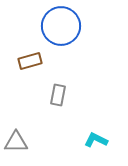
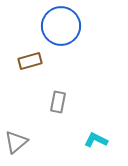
gray rectangle: moved 7 px down
gray triangle: rotated 40 degrees counterclockwise
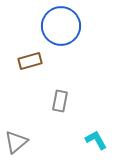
gray rectangle: moved 2 px right, 1 px up
cyan L-shape: rotated 35 degrees clockwise
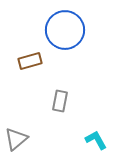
blue circle: moved 4 px right, 4 px down
gray triangle: moved 3 px up
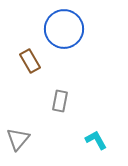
blue circle: moved 1 px left, 1 px up
brown rectangle: rotated 75 degrees clockwise
gray triangle: moved 2 px right; rotated 10 degrees counterclockwise
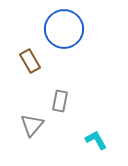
gray triangle: moved 14 px right, 14 px up
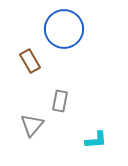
cyan L-shape: rotated 115 degrees clockwise
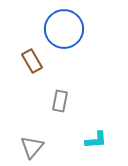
brown rectangle: moved 2 px right
gray triangle: moved 22 px down
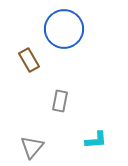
brown rectangle: moved 3 px left, 1 px up
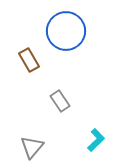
blue circle: moved 2 px right, 2 px down
gray rectangle: rotated 45 degrees counterclockwise
cyan L-shape: rotated 40 degrees counterclockwise
